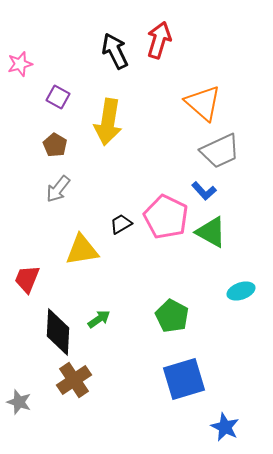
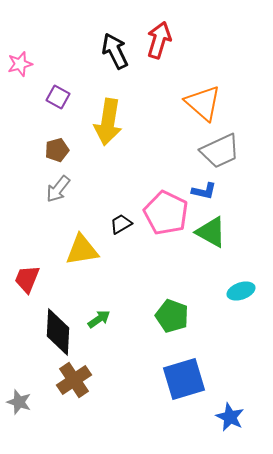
brown pentagon: moved 2 px right, 5 px down; rotated 25 degrees clockwise
blue L-shape: rotated 35 degrees counterclockwise
pink pentagon: moved 4 px up
green pentagon: rotated 8 degrees counterclockwise
blue star: moved 5 px right, 10 px up
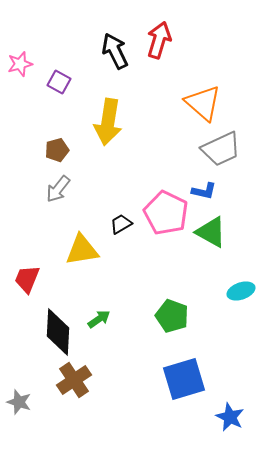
purple square: moved 1 px right, 15 px up
gray trapezoid: moved 1 px right, 2 px up
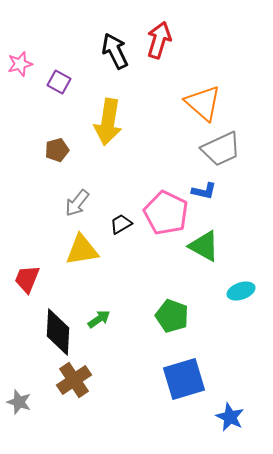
gray arrow: moved 19 px right, 14 px down
green triangle: moved 7 px left, 14 px down
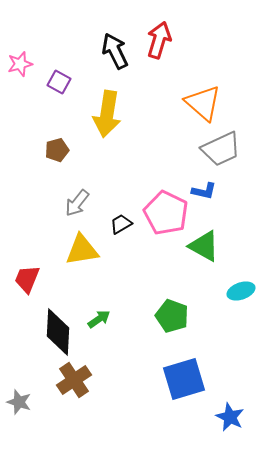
yellow arrow: moved 1 px left, 8 px up
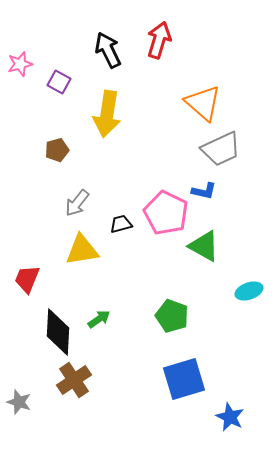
black arrow: moved 7 px left, 1 px up
black trapezoid: rotated 15 degrees clockwise
cyan ellipse: moved 8 px right
